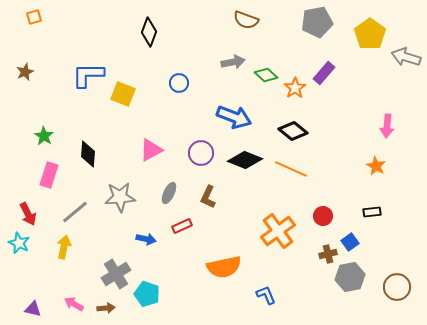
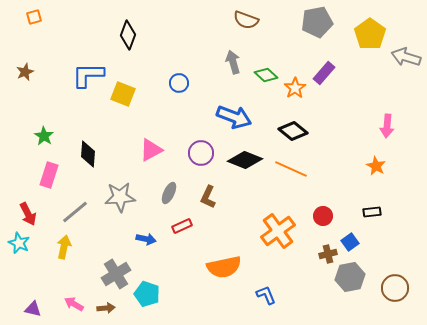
black diamond at (149, 32): moved 21 px left, 3 px down
gray arrow at (233, 62): rotated 95 degrees counterclockwise
brown circle at (397, 287): moved 2 px left, 1 px down
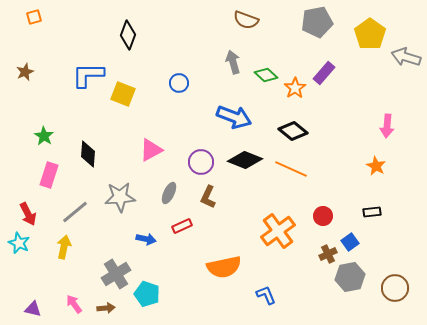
purple circle at (201, 153): moved 9 px down
brown cross at (328, 254): rotated 12 degrees counterclockwise
pink arrow at (74, 304): rotated 24 degrees clockwise
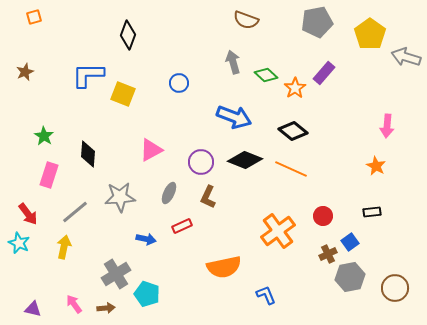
red arrow at (28, 214): rotated 10 degrees counterclockwise
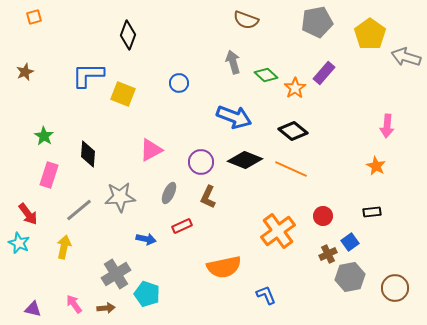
gray line at (75, 212): moved 4 px right, 2 px up
